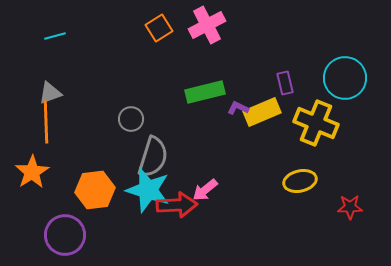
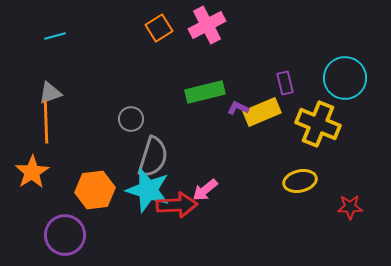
yellow cross: moved 2 px right, 1 px down
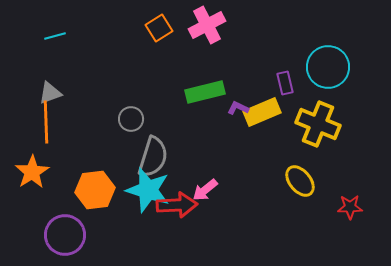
cyan circle: moved 17 px left, 11 px up
yellow ellipse: rotated 64 degrees clockwise
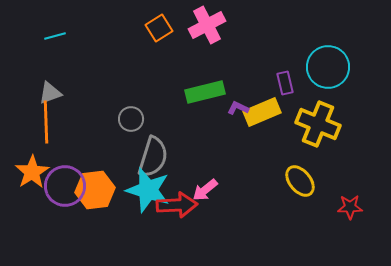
purple circle: moved 49 px up
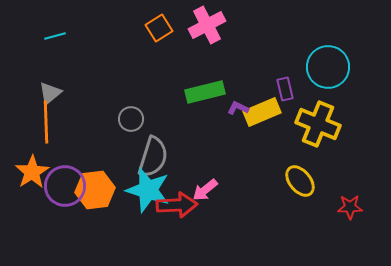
purple rectangle: moved 6 px down
gray triangle: rotated 20 degrees counterclockwise
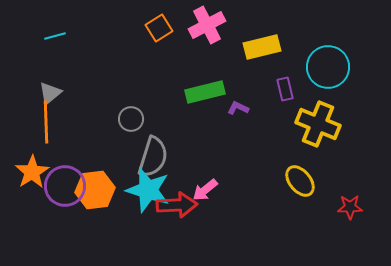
yellow rectangle: moved 65 px up; rotated 9 degrees clockwise
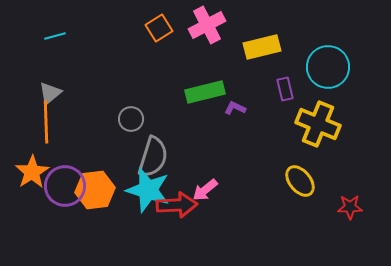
purple L-shape: moved 3 px left
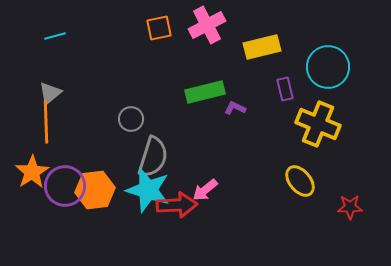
orange square: rotated 20 degrees clockwise
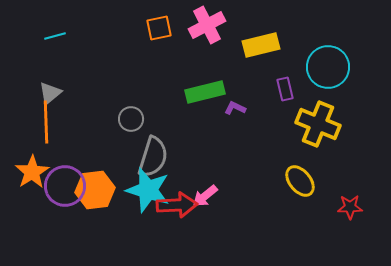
yellow rectangle: moved 1 px left, 2 px up
pink arrow: moved 6 px down
